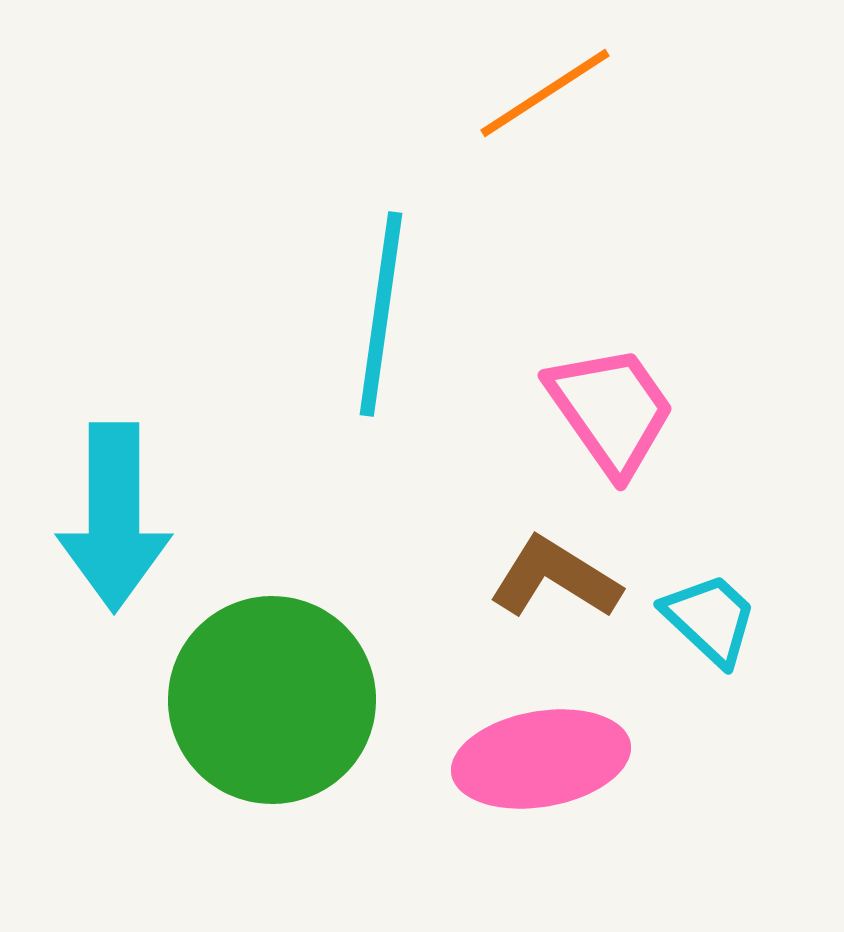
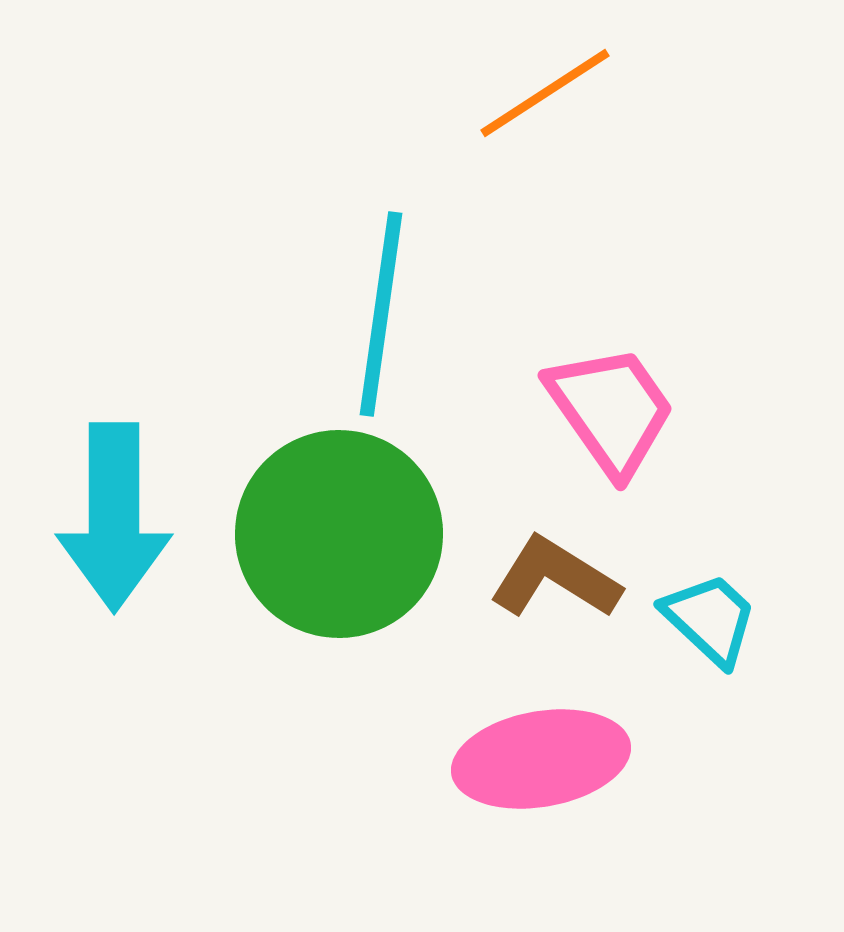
green circle: moved 67 px right, 166 px up
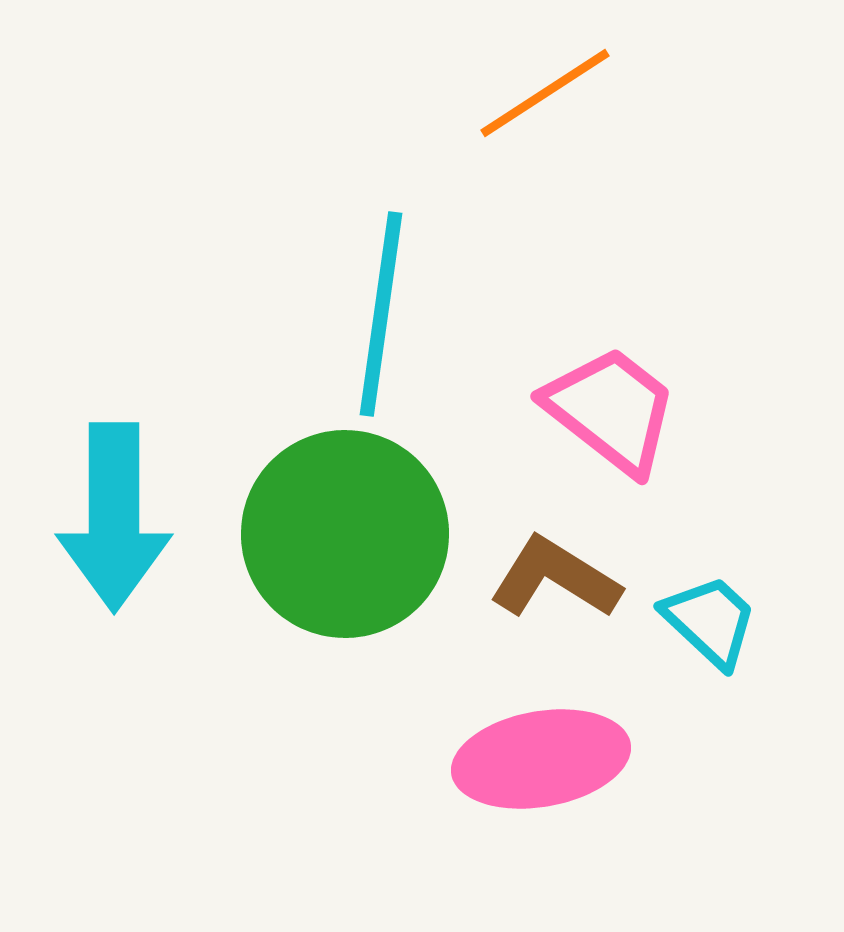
pink trapezoid: rotated 17 degrees counterclockwise
green circle: moved 6 px right
cyan trapezoid: moved 2 px down
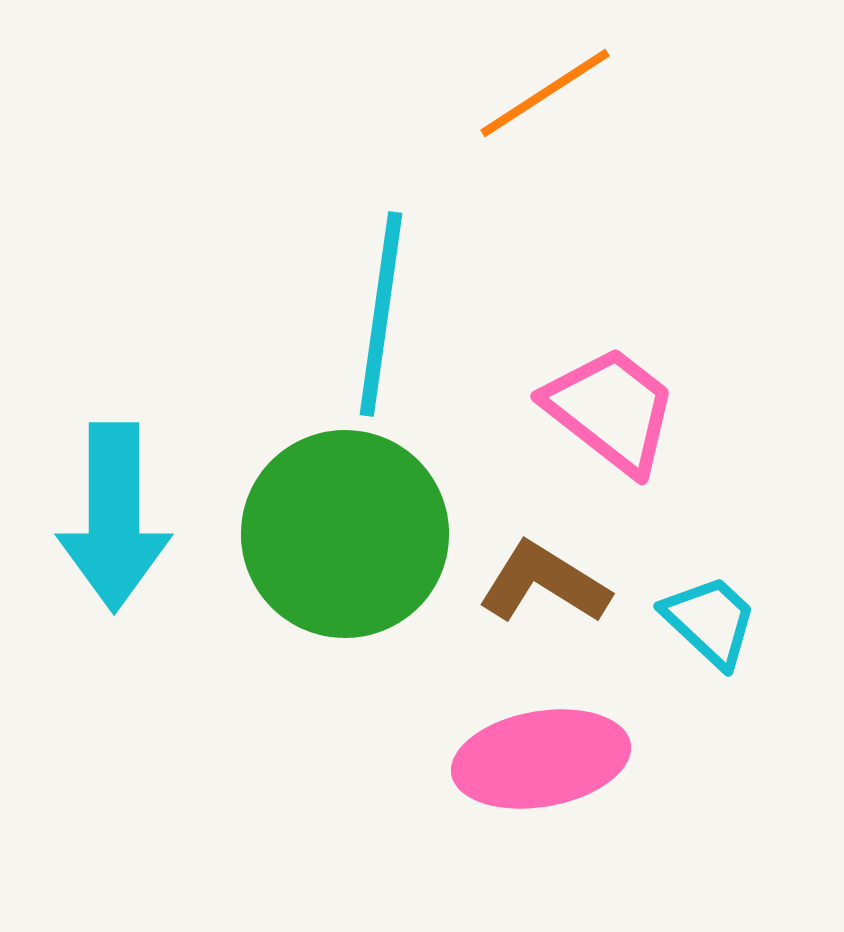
brown L-shape: moved 11 px left, 5 px down
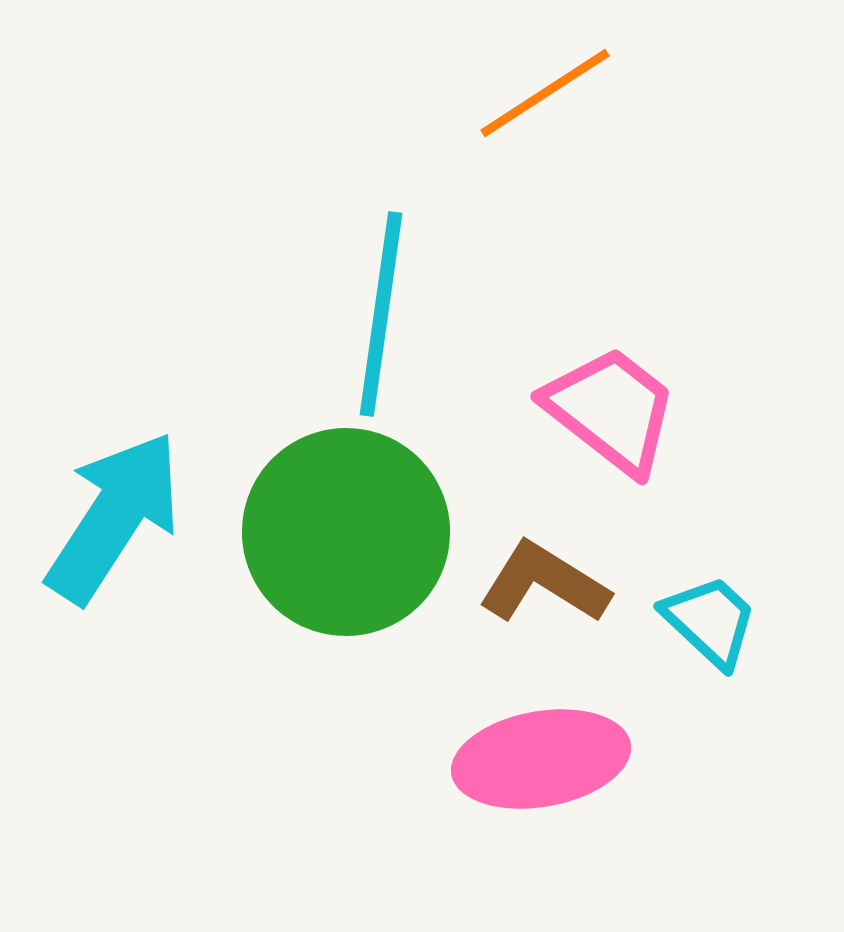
cyan arrow: rotated 147 degrees counterclockwise
green circle: moved 1 px right, 2 px up
